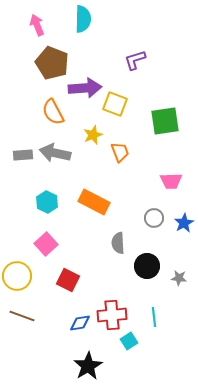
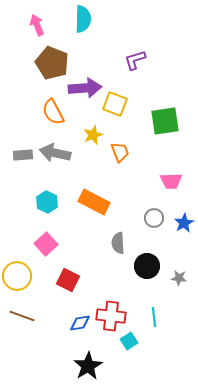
red cross: moved 1 px left, 1 px down; rotated 12 degrees clockwise
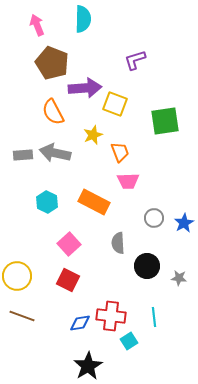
pink trapezoid: moved 43 px left
pink square: moved 23 px right
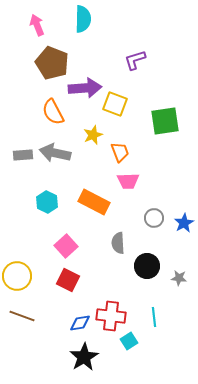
pink square: moved 3 px left, 2 px down
black star: moved 4 px left, 9 px up
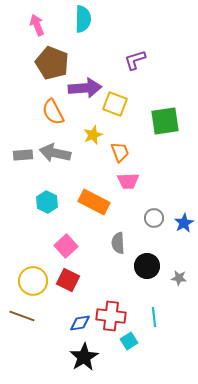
yellow circle: moved 16 px right, 5 px down
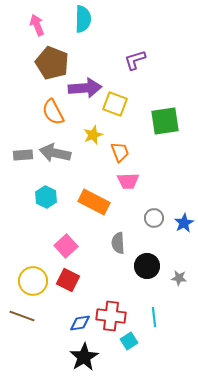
cyan hexagon: moved 1 px left, 5 px up
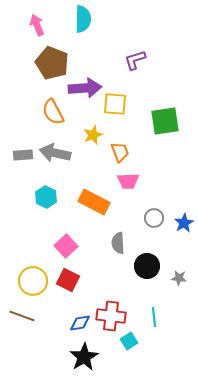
yellow square: rotated 15 degrees counterclockwise
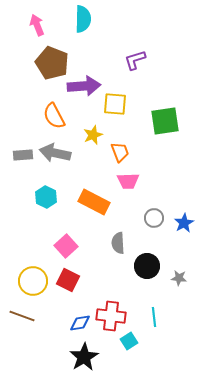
purple arrow: moved 1 px left, 2 px up
orange semicircle: moved 1 px right, 4 px down
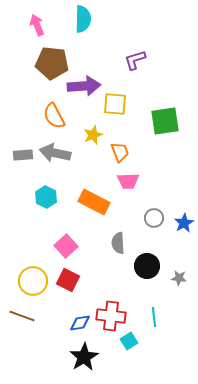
brown pentagon: rotated 16 degrees counterclockwise
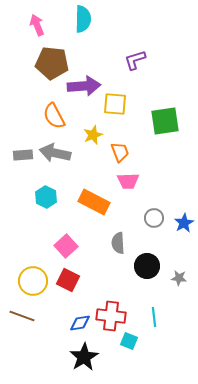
cyan square: rotated 36 degrees counterclockwise
